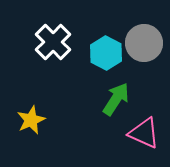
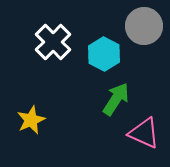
gray circle: moved 17 px up
cyan hexagon: moved 2 px left, 1 px down
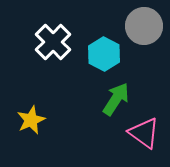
pink triangle: rotated 12 degrees clockwise
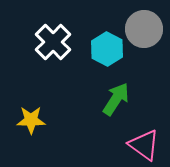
gray circle: moved 3 px down
cyan hexagon: moved 3 px right, 5 px up
yellow star: rotated 24 degrees clockwise
pink triangle: moved 12 px down
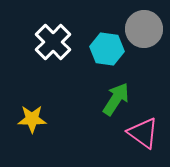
cyan hexagon: rotated 20 degrees counterclockwise
yellow star: moved 1 px right, 1 px up
pink triangle: moved 1 px left, 12 px up
